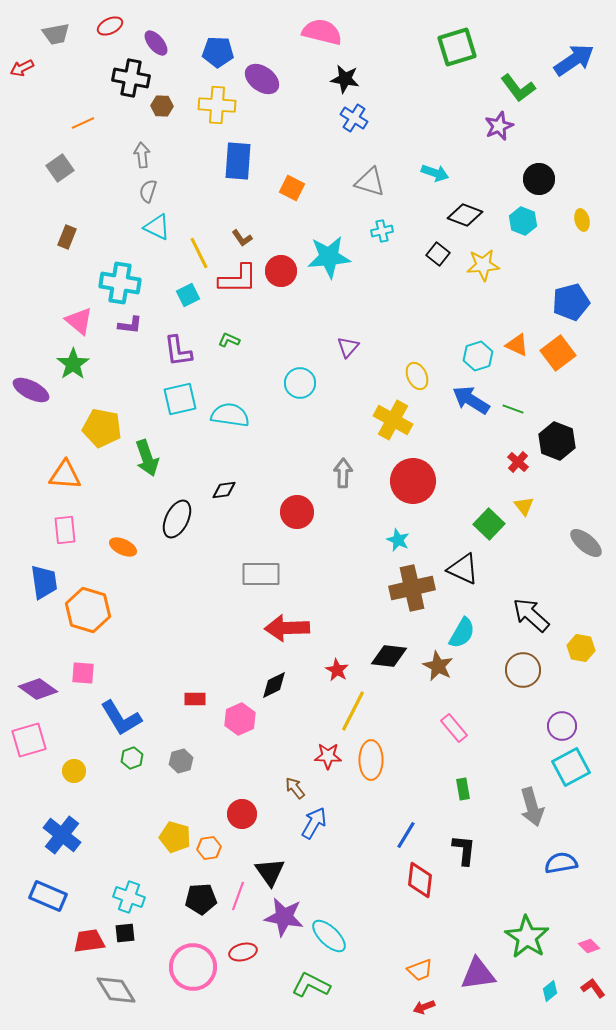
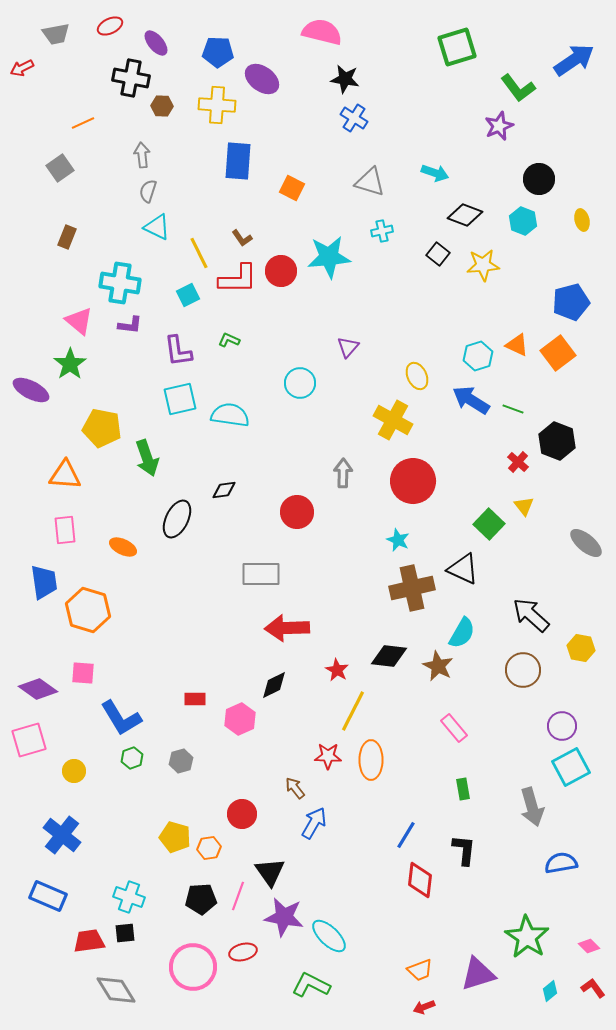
green star at (73, 364): moved 3 px left
purple triangle at (478, 974): rotated 9 degrees counterclockwise
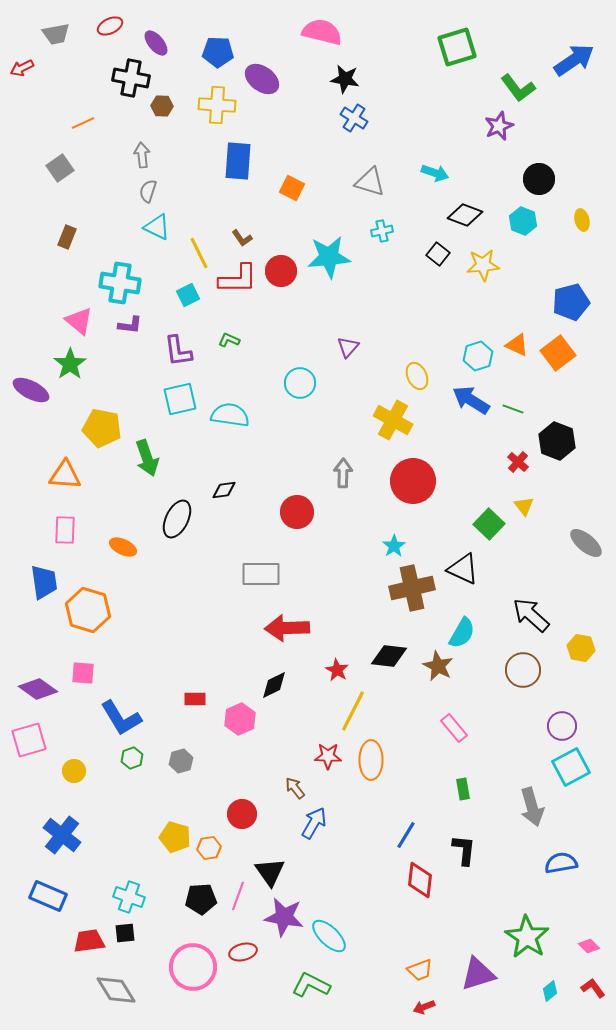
pink rectangle at (65, 530): rotated 8 degrees clockwise
cyan star at (398, 540): moved 4 px left, 6 px down; rotated 15 degrees clockwise
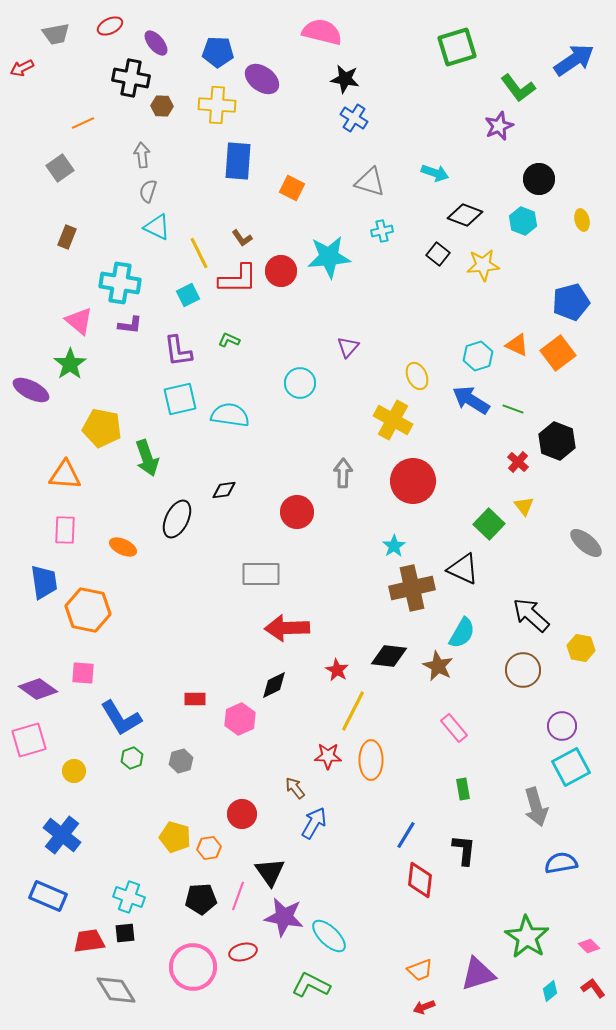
orange hexagon at (88, 610): rotated 6 degrees counterclockwise
gray arrow at (532, 807): moved 4 px right
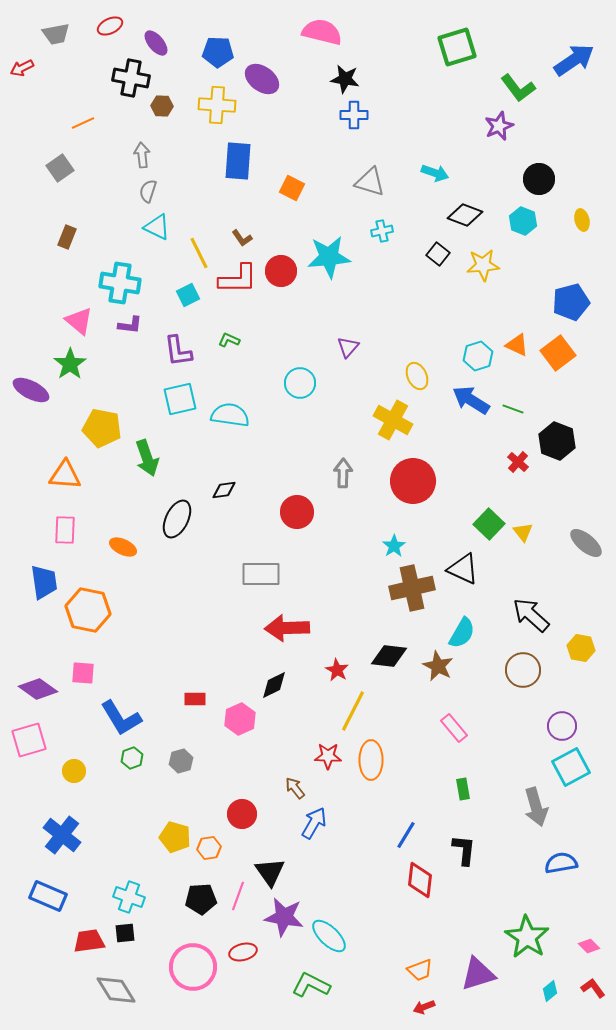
blue cross at (354, 118): moved 3 px up; rotated 32 degrees counterclockwise
yellow triangle at (524, 506): moved 1 px left, 26 px down
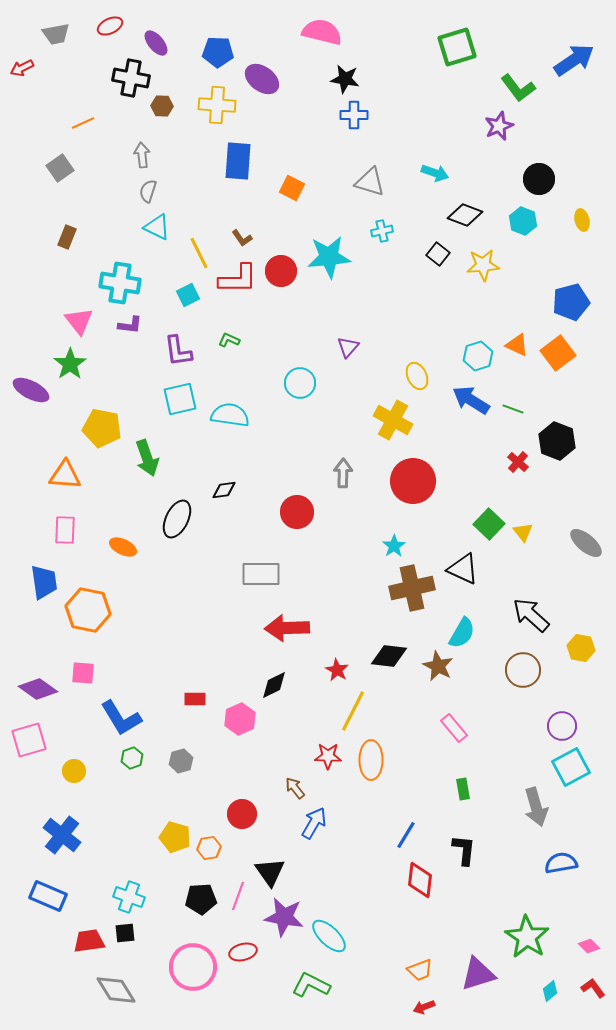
pink triangle at (79, 321): rotated 12 degrees clockwise
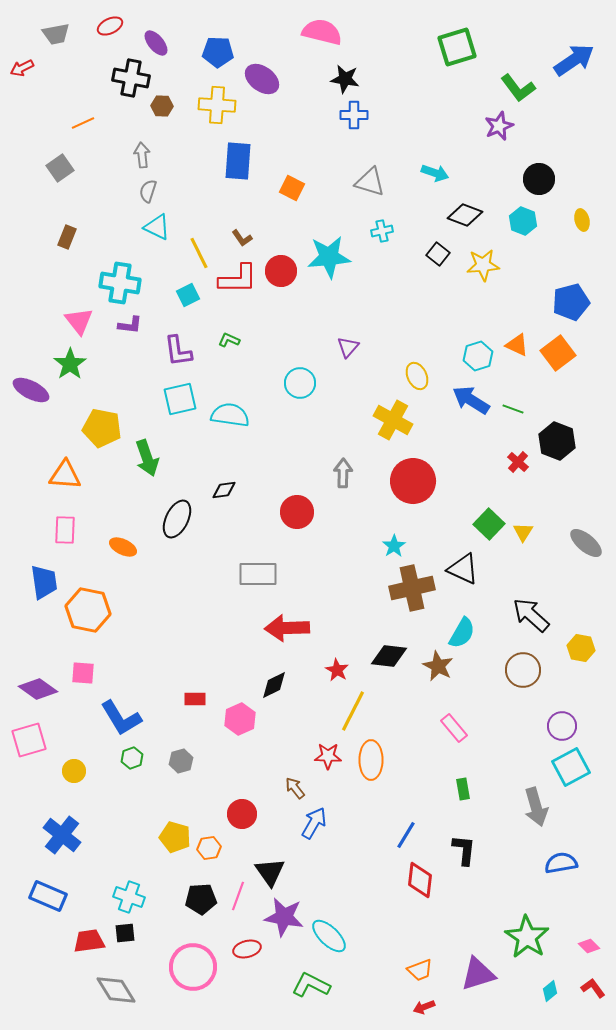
yellow triangle at (523, 532): rotated 10 degrees clockwise
gray rectangle at (261, 574): moved 3 px left
red ellipse at (243, 952): moved 4 px right, 3 px up
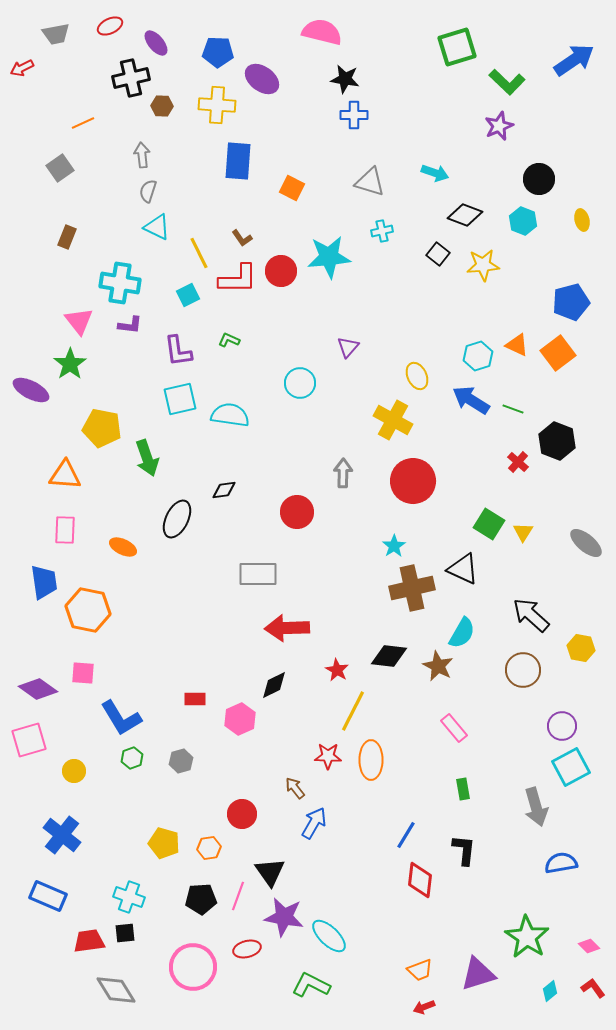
black cross at (131, 78): rotated 24 degrees counterclockwise
green L-shape at (518, 88): moved 11 px left, 6 px up; rotated 9 degrees counterclockwise
green square at (489, 524): rotated 12 degrees counterclockwise
yellow pentagon at (175, 837): moved 11 px left, 6 px down
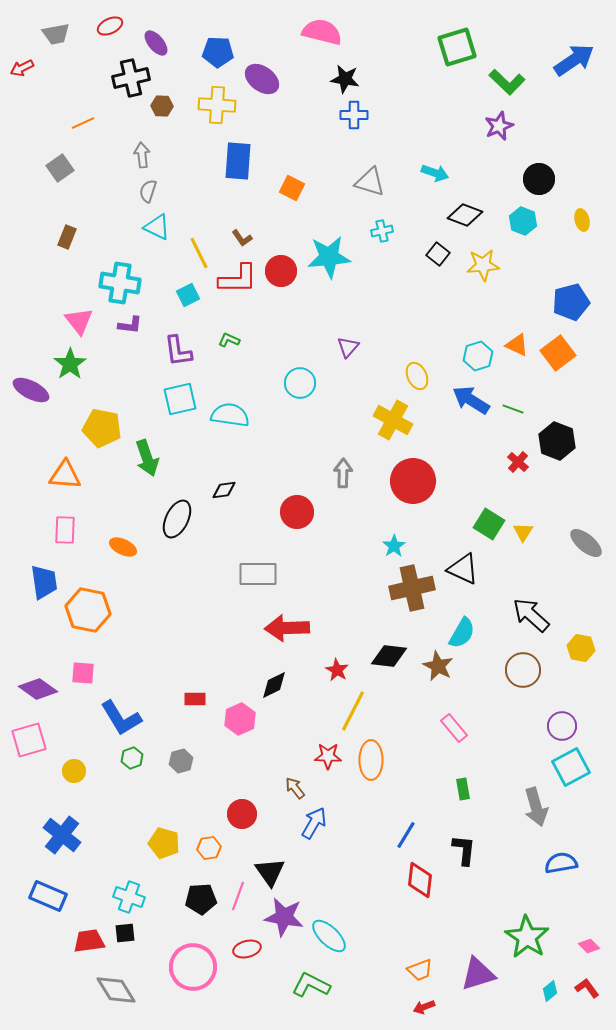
red L-shape at (593, 988): moved 6 px left
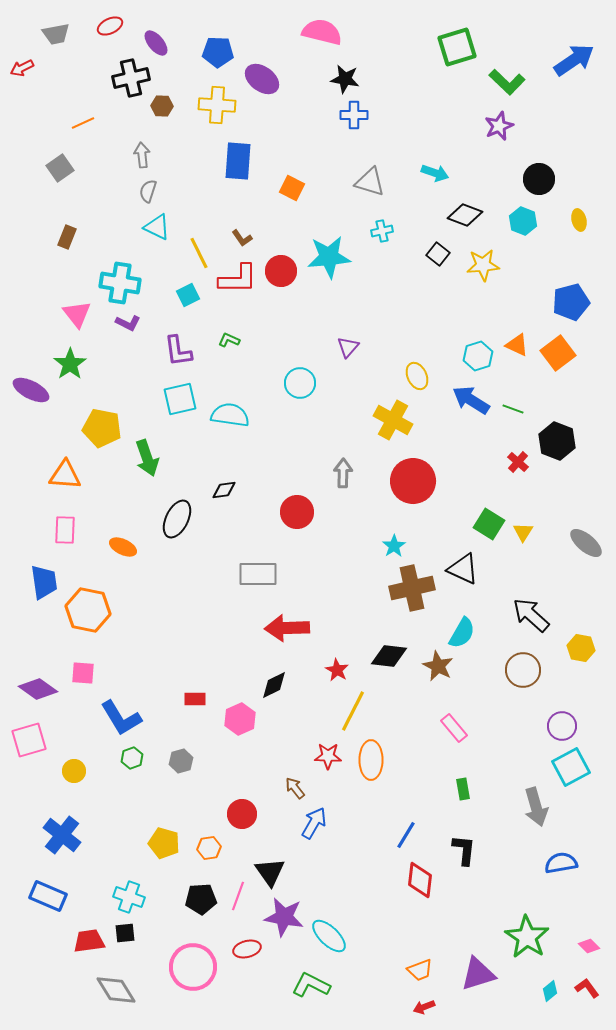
yellow ellipse at (582, 220): moved 3 px left
pink triangle at (79, 321): moved 2 px left, 7 px up
purple L-shape at (130, 325): moved 2 px left, 2 px up; rotated 20 degrees clockwise
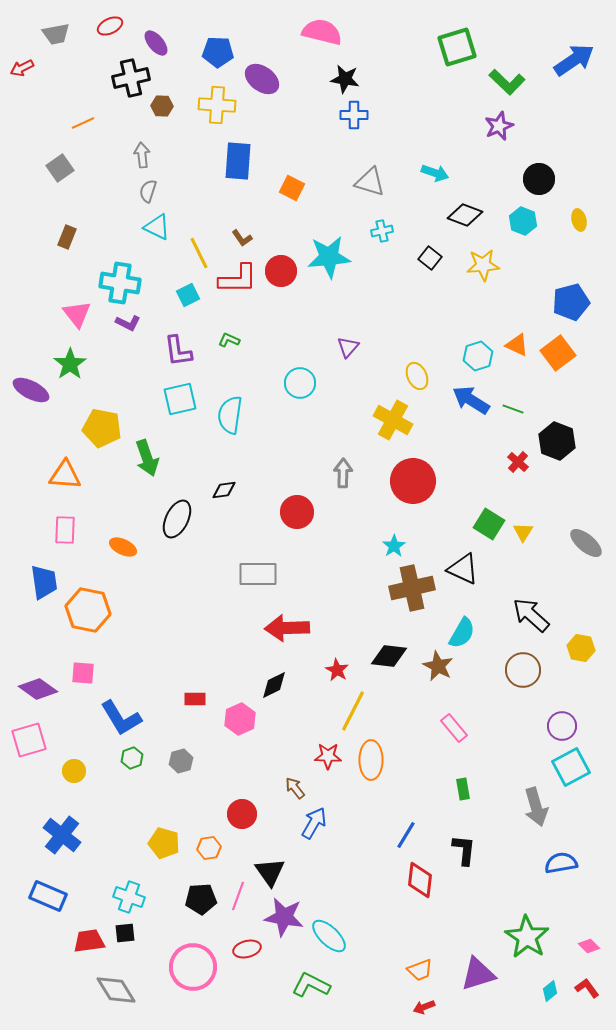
black square at (438, 254): moved 8 px left, 4 px down
cyan semicircle at (230, 415): rotated 90 degrees counterclockwise
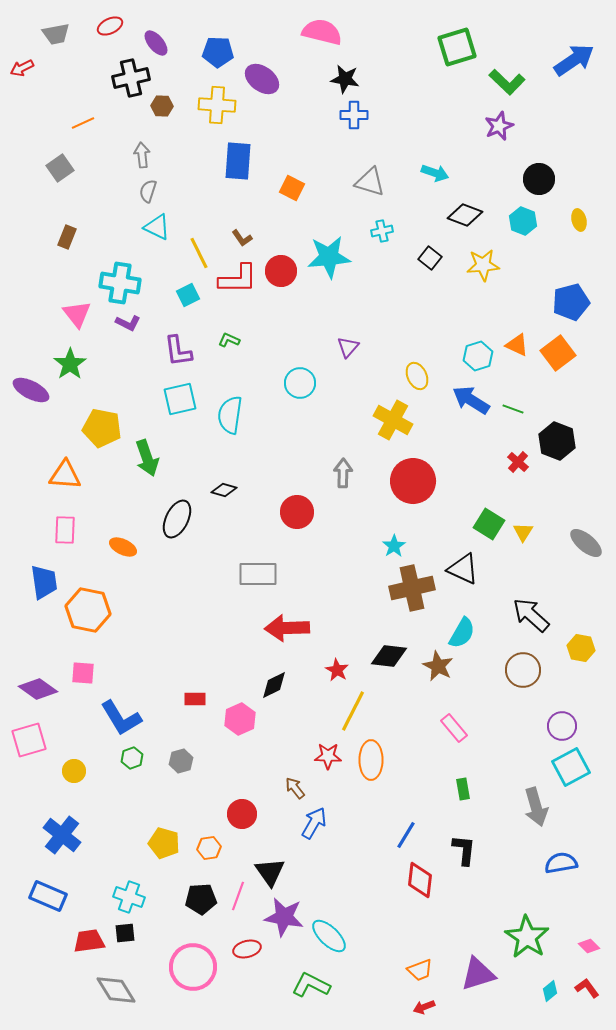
black diamond at (224, 490): rotated 25 degrees clockwise
